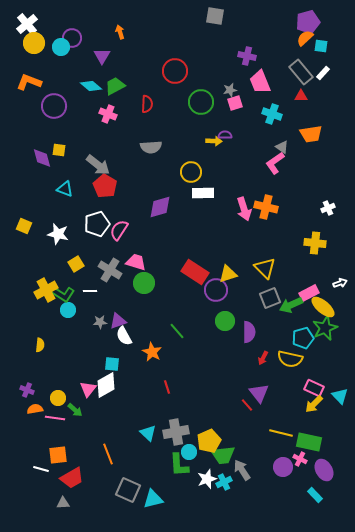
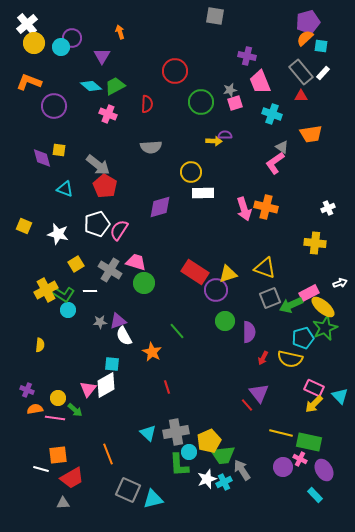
yellow triangle at (265, 268): rotated 25 degrees counterclockwise
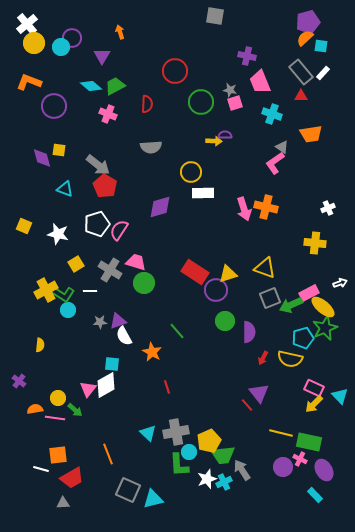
gray star at (230, 90): rotated 24 degrees clockwise
purple cross at (27, 390): moved 8 px left, 9 px up; rotated 16 degrees clockwise
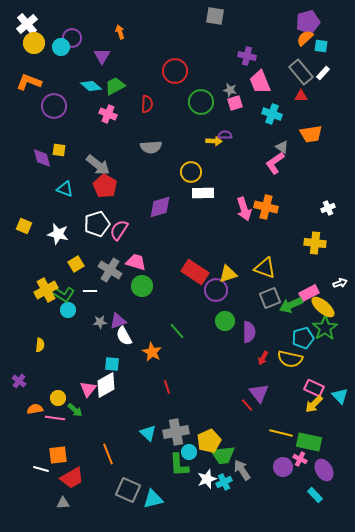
green circle at (144, 283): moved 2 px left, 3 px down
green star at (325, 328): rotated 10 degrees counterclockwise
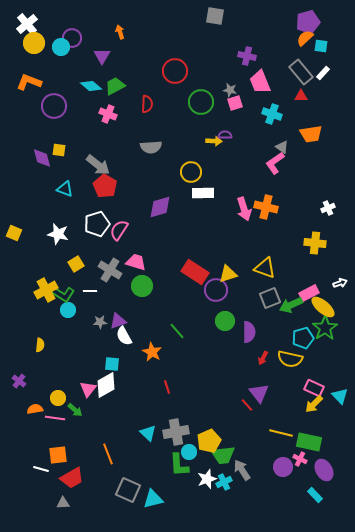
yellow square at (24, 226): moved 10 px left, 7 px down
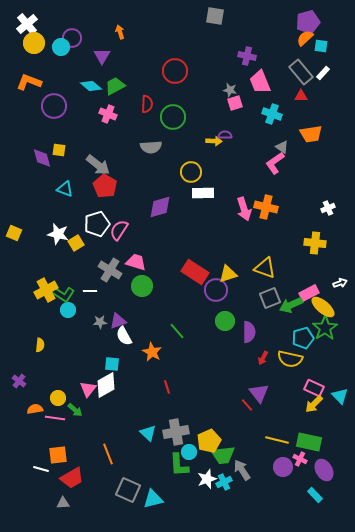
green circle at (201, 102): moved 28 px left, 15 px down
yellow square at (76, 264): moved 21 px up
yellow line at (281, 433): moved 4 px left, 7 px down
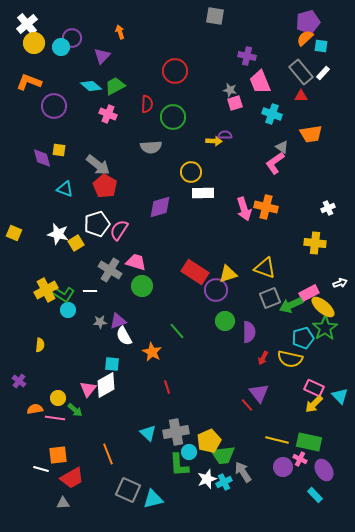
purple triangle at (102, 56): rotated 12 degrees clockwise
gray arrow at (242, 470): moved 1 px right, 2 px down
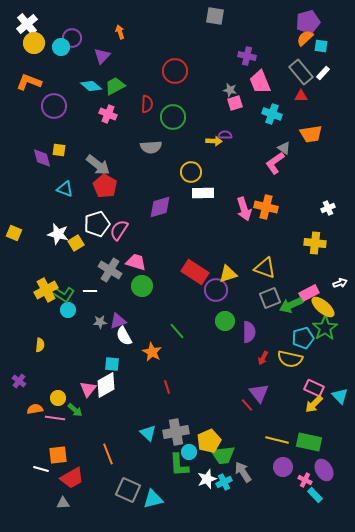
gray triangle at (282, 147): moved 2 px right, 1 px down
pink cross at (300, 459): moved 5 px right, 21 px down
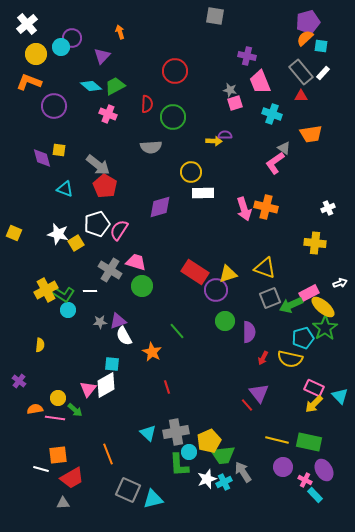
yellow circle at (34, 43): moved 2 px right, 11 px down
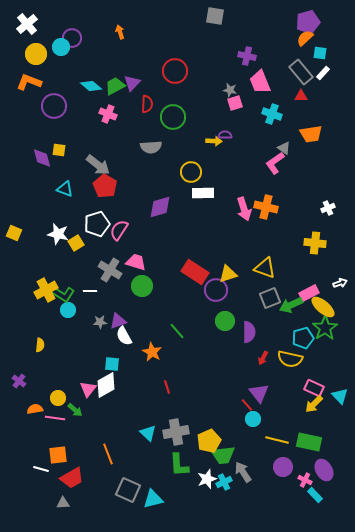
cyan square at (321, 46): moved 1 px left, 7 px down
purple triangle at (102, 56): moved 30 px right, 27 px down
cyan circle at (189, 452): moved 64 px right, 33 px up
